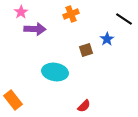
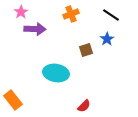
black line: moved 13 px left, 4 px up
cyan ellipse: moved 1 px right, 1 px down
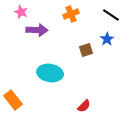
pink star: rotated 16 degrees counterclockwise
purple arrow: moved 2 px right, 1 px down
cyan ellipse: moved 6 px left
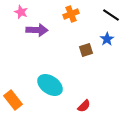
cyan ellipse: moved 12 px down; rotated 25 degrees clockwise
